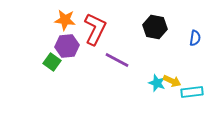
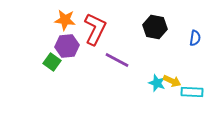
cyan rectangle: rotated 10 degrees clockwise
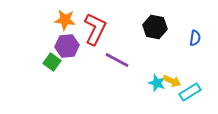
cyan rectangle: moved 2 px left; rotated 35 degrees counterclockwise
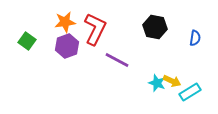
orange star: moved 2 px down; rotated 15 degrees counterclockwise
purple hexagon: rotated 15 degrees counterclockwise
green square: moved 25 px left, 21 px up
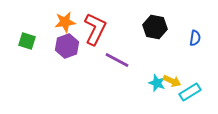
green square: rotated 18 degrees counterclockwise
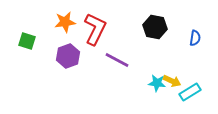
purple hexagon: moved 1 px right, 10 px down
cyan star: rotated 12 degrees counterclockwise
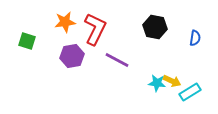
purple hexagon: moved 4 px right; rotated 10 degrees clockwise
